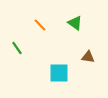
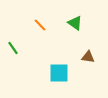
green line: moved 4 px left
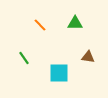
green triangle: rotated 35 degrees counterclockwise
green line: moved 11 px right, 10 px down
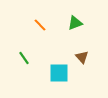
green triangle: rotated 21 degrees counterclockwise
brown triangle: moved 6 px left; rotated 40 degrees clockwise
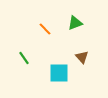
orange line: moved 5 px right, 4 px down
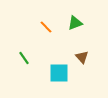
orange line: moved 1 px right, 2 px up
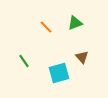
green line: moved 3 px down
cyan square: rotated 15 degrees counterclockwise
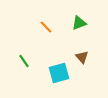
green triangle: moved 4 px right
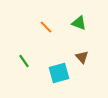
green triangle: rotated 42 degrees clockwise
